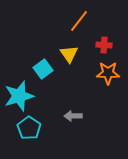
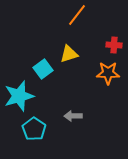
orange line: moved 2 px left, 6 px up
red cross: moved 10 px right
yellow triangle: rotated 48 degrees clockwise
cyan pentagon: moved 5 px right, 1 px down
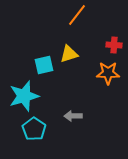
cyan square: moved 1 px right, 4 px up; rotated 24 degrees clockwise
cyan star: moved 5 px right
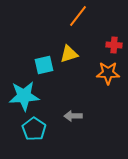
orange line: moved 1 px right, 1 px down
cyan star: rotated 12 degrees clockwise
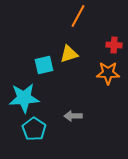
orange line: rotated 10 degrees counterclockwise
cyan star: moved 2 px down
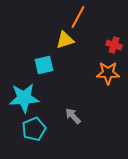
orange line: moved 1 px down
red cross: rotated 14 degrees clockwise
yellow triangle: moved 4 px left, 14 px up
gray arrow: rotated 48 degrees clockwise
cyan pentagon: rotated 15 degrees clockwise
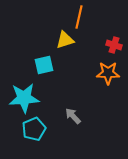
orange line: moved 1 px right; rotated 15 degrees counterclockwise
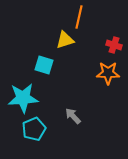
cyan square: rotated 30 degrees clockwise
cyan star: moved 1 px left
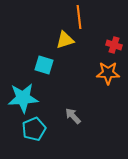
orange line: rotated 20 degrees counterclockwise
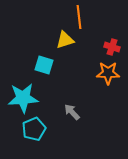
red cross: moved 2 px left, 2 px down
gray arrow: moved 1 px left, 4 px up
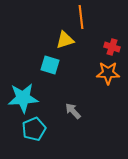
orange line: moved 2 px right
cyan square: moved 6 px right
gray arrow: moved 1 px right, 1 px up
